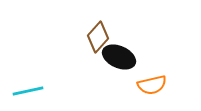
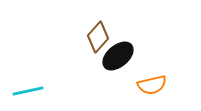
black ellipse: moved 1 px left, 1 px up; rotated 64 degrees counterclockwise
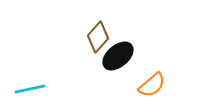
orange semicircle: rotated 28 degrees counterclockwise
cyan line: moved 2 px right, 2 px up
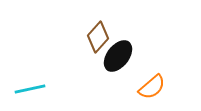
black ellipse: rotated 12 degrees counterclockwise
orange semicircle: moved 2 px down
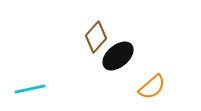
brown diamond: moved 2 px left
black ellipse: rotated 12 degrees clockwise
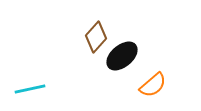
black ellipse: moved 4 px right
orange semicircle: moved 1 px right, 2 px up
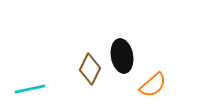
brown diamond: moved 6 px left, 32 px down; rotated 16 degrees counterclockwise
black ellipse: rotated 60 degrees counterclockwise
